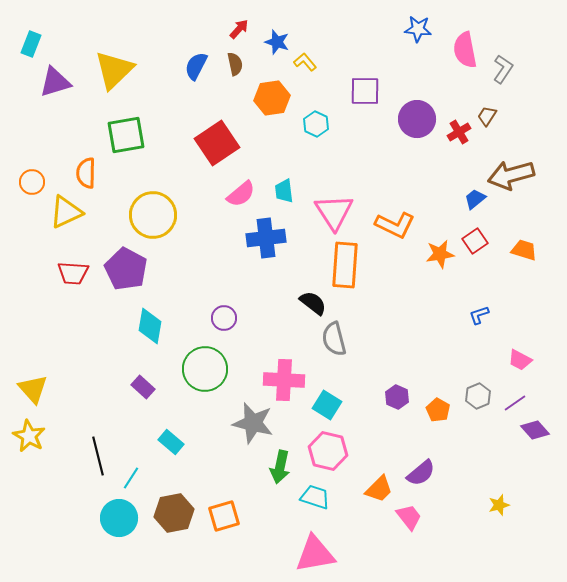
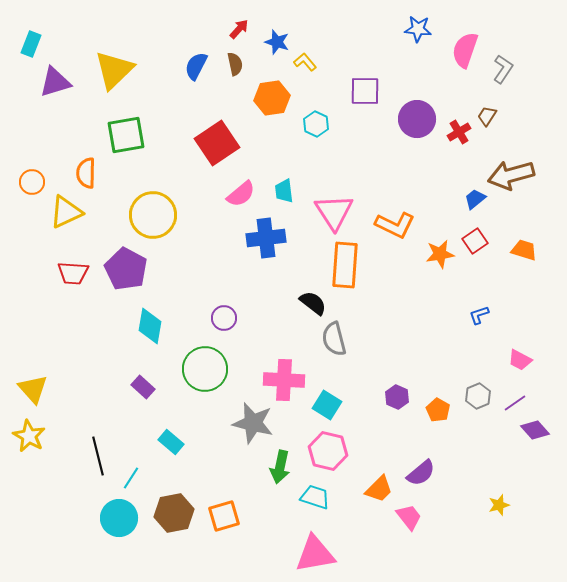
pink semicircle at (465, 50): rotated 30 degrees clockwise
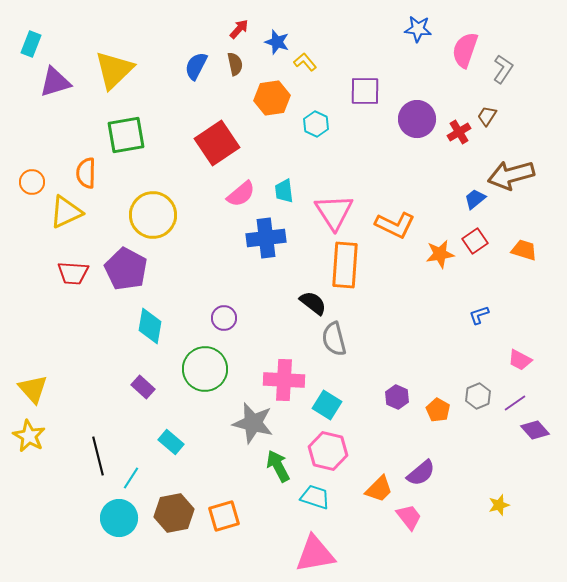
green arrow at (280, 467): moved 2 px left, 1 px up; rotated 140 degrees clockwise
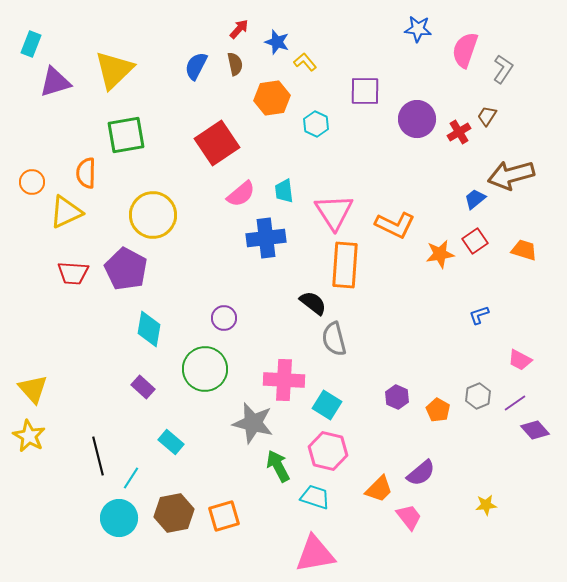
cyan diamond at (150, 326): moved 1 px left, 3 px down
yellow star at (499, 505): moved 13 px left; rotated 10 degrees clockwise
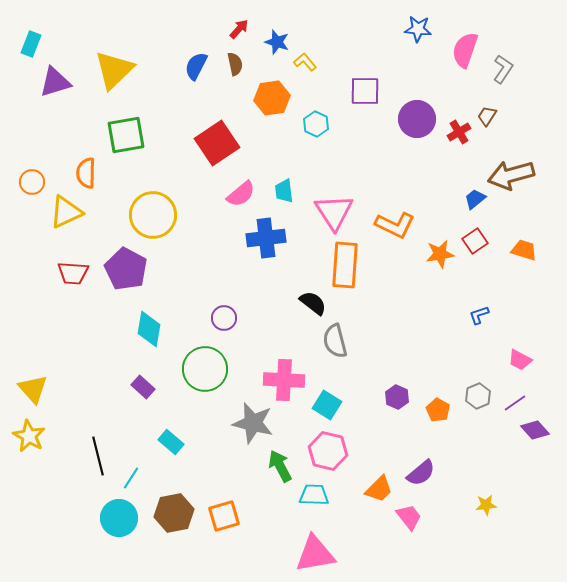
gray semicircle at (334, 339): moved 1 px right, 2 px down
green arrow at (278, 466): moved 2 px right
cyan trapezoid at (315, 497): moved 1 px left, 2 px up; rotated 16 degrees counterclockwise
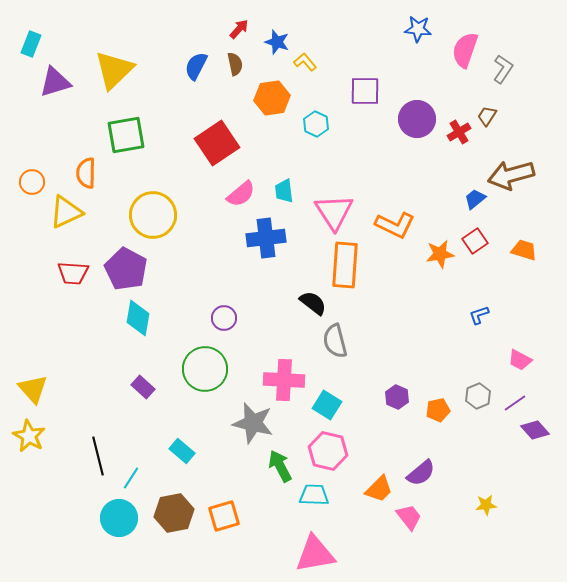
cyan diamond at (149, 329): moved 11 px left, 11 px up
orange pentagon at (438, 410): rotated 30 degrees clockwise
cyan rectangle at (171, 442): moved 11 px right, 9 px down
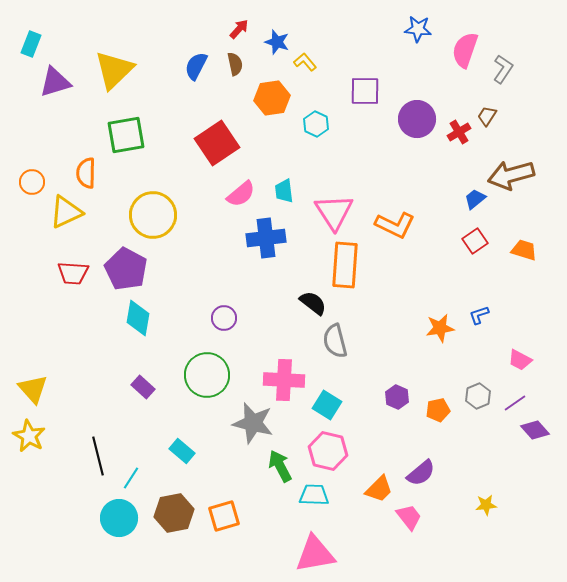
orange star at (440, 254): moved 74 px down
green circle at (205, 369): moved 2 px right, 6 px down
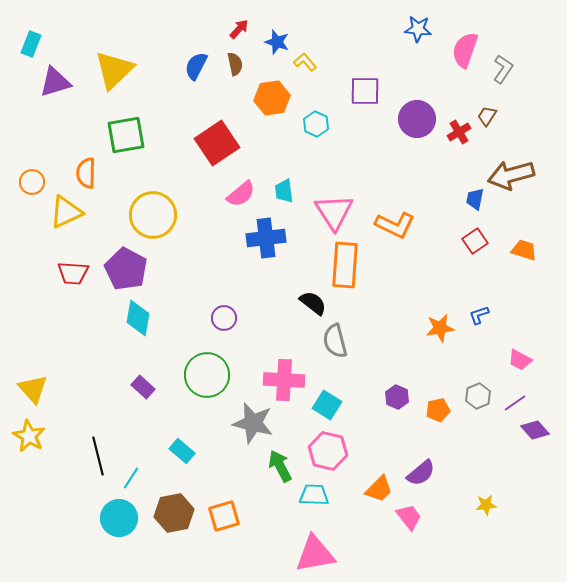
blue trapezoid at (475, 199): rotated 40 degrees counterclockwise
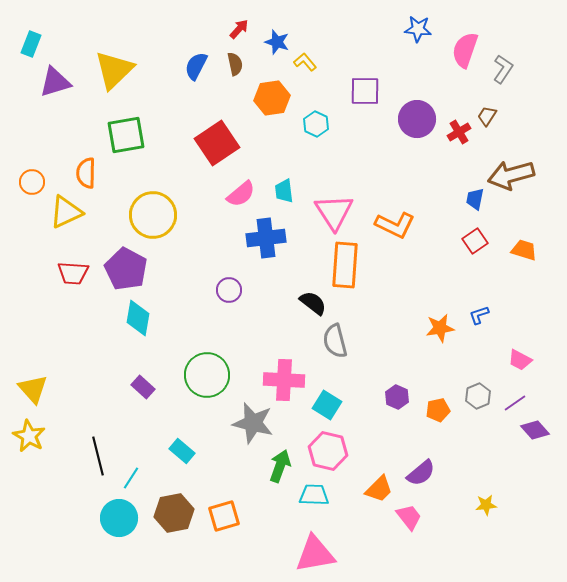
purple circle at (224, 318): moved 5 px right, 28 px up
green arrow at (280, 466): rotated 48 degrees clockwise
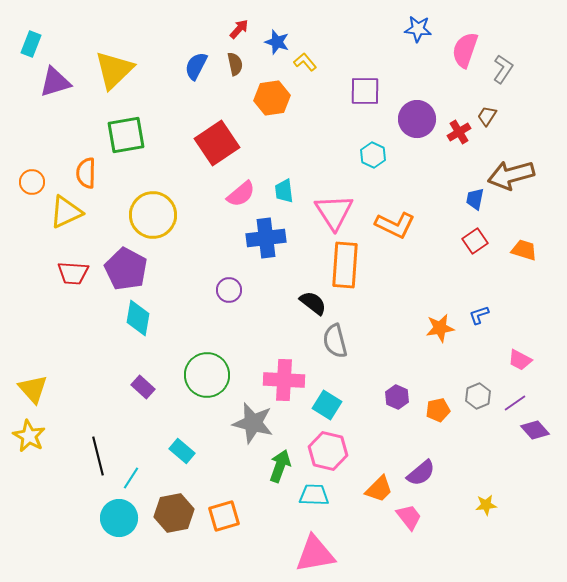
cyan hexagon at (316, 124): moved 57 px right, 31 px down
